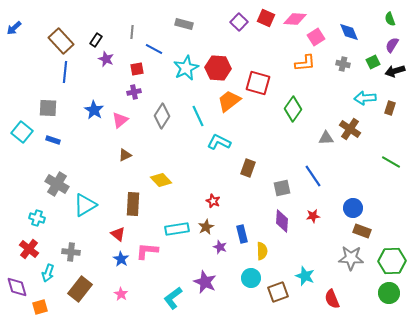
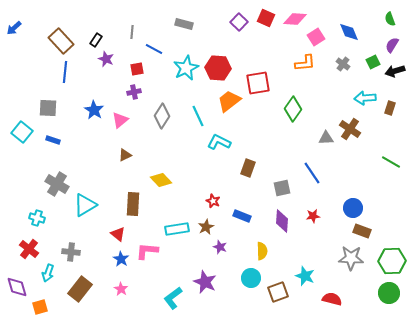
gray cross at (343, 64): rotated 24 degrees clockwise
red square at (258, 83): rotated 25 degrees counterclockwise
blue line at (313, 176): moved 1 px left, 3 px up
blue rectangle at (242, 234): moved 18 px up; rotated 54 degrees counterclockwise
pink star at (121, 294): moved 5 px up
red semicircle at (332, 299): rotated 126 degrees clockwise
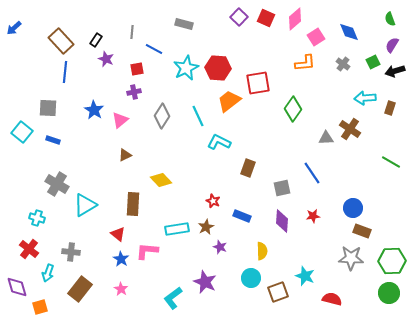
pink diamond at (295, 19): rotated 45 degrees counterclockwise
purple square at (239, 22): moved 5 px up
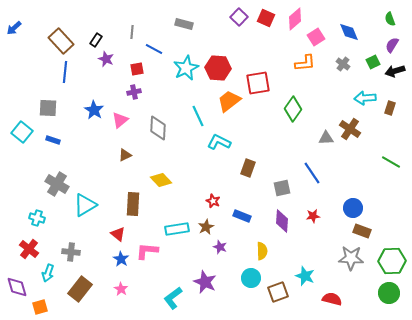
gray diamond at (162, 116): moved 4 px left, 12 px down; rotated 30 degrees counterclockwise
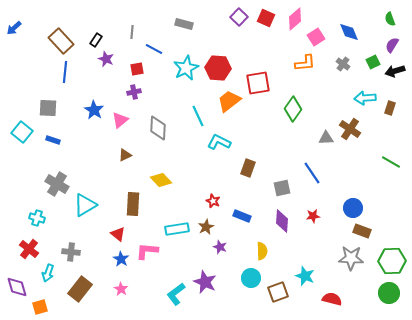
cyan L-shape at (173, 298): moved 3 px right, 4 px up
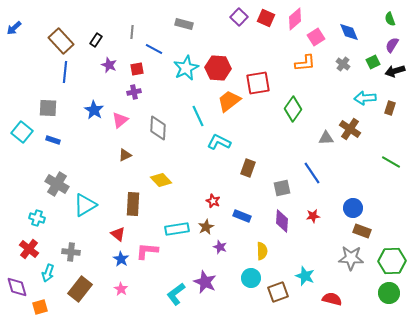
purple star at (106, 59): moved 3 px right, 6 px down
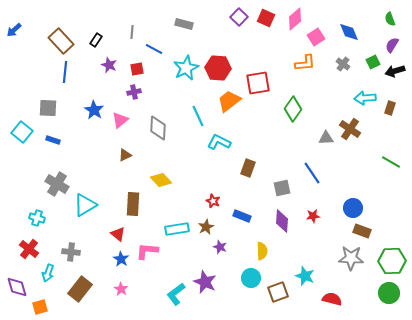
blue arrow at (14, 28): moved 2 px down
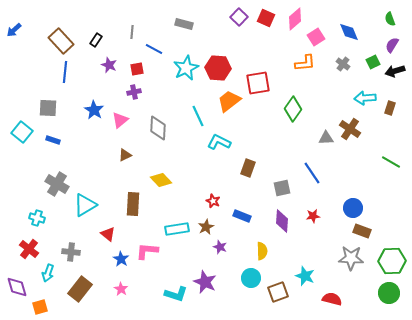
red triangle at (118, 234): moved 10 px left
cyan L-shape at (176, 294): rotated 125 degrees counterclockwise
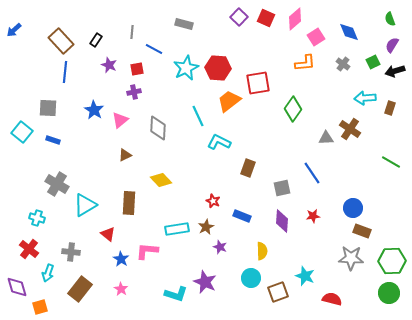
brown rectangle at (133, 204): moved 4 px left, 1 px up
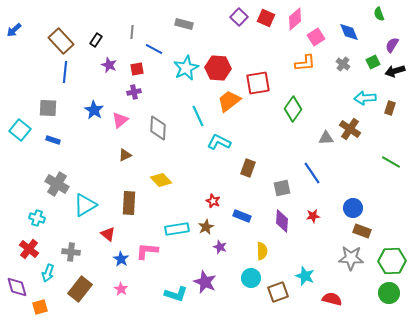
green semicircle at (390, 19): moved 11 px left, 5 px up
cyan square at (22, 132): moved 2 px left, 2 px up
